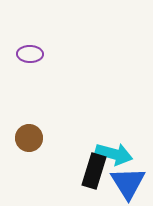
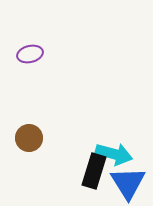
purple ellipse: rotated 15 degrees counterclockwise
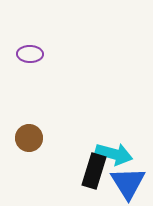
purple ellipse: rotated 15 degrees clockwise
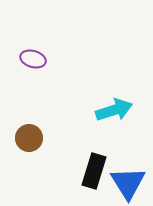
purple ellipse: moved 3 px right, 5 px down; rotated 15 degrees clockwise
cyan arrow: moved 44 px up; rotated 33 degrees counterclockwise
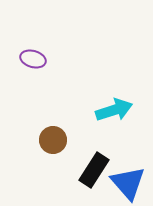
brown circle: moved 24 px right, 2 px down
black rectangle: moved 1 px up; rotated 16 degrees clockwise
blue triangle: rotated 9 degrees counterclockwise
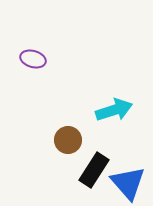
brown circle: moved 15 px right
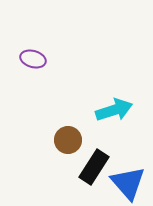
black rectangle: moved 3 px up
